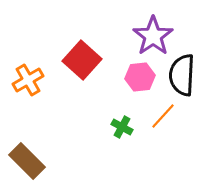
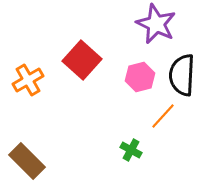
purple star: moved 3 px right, 12 px up; rotated 12 degrees counterclockwise
pink hexagon: rotated 8 degrees counterclockwise
green cross: moved 9 px right, 23 px down
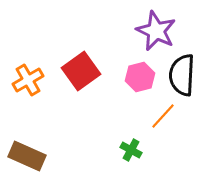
purple star: moved 7 px down
red square: moved 1 px left, 11 px down; rotated 12 degrees clockwise
brown rectangle: moved 5 px up; rotated 21 degrees counterclockwise
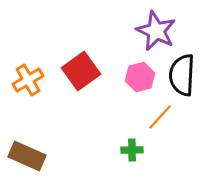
orange line: moved 3 px left, 1 px down
green cross: moved 1 px right; rotated 30 degrees counterclockwise
